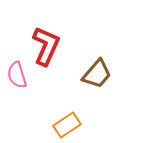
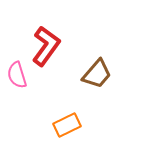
red L-shape: rotated 12 degrees clockwise
orange rectangle: rotated 8 degrees clockwise
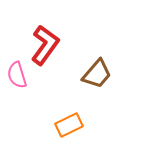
red L-shape: moved 1 px left, 1 px up
orange rectangle: moved 2 px right
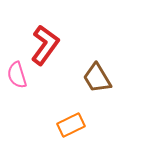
brown trapezoid: moved 4 px down; rotated 108 degrees clockwise
orange rectangle: moved 2 px right
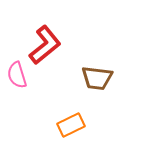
red L-shape: rotated 15 degrees clockwise
brown trapezoid: rotated 52 degrees counterclockwise
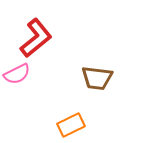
red L-shape: moved 9 px left, 7 px up
pink semicircle: moved 1 px up; rotated 100 degrees counterclockwise
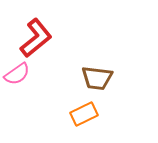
pink semicircle: rotated 8 degrees counterclockwise
orange rectangle: moved 13 px right, 11 px up
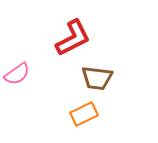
red L-shape: moved 37 px right; rotated 12 degrees clockwise
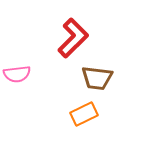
red L-shape: rotated 18 degrees counterclockwise
pink semicircle: rotated 28 degrees clockwise
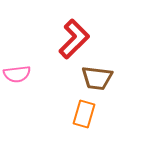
red L-shape: moved 1 px right, 1 px down
orange rectangle: rotated 48 degrees counterclockwise
